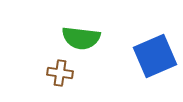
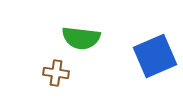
brown cross: moved 4 px left
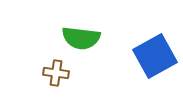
blue square: rotated 6 degrees counterclockwise
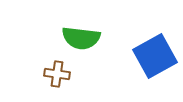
brown cross: moved 1 px right, 1 px down
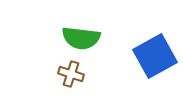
brown cross: moved 14 px right; rotated 10 degrees clockwise
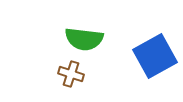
green semicircle: moved 3 px right, 1 px down
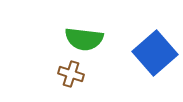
blue square: moved 3 px up; rotated 12 degrees counterclockwise
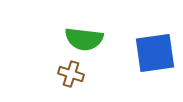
blue square: rotated 33 degrees clockwise
